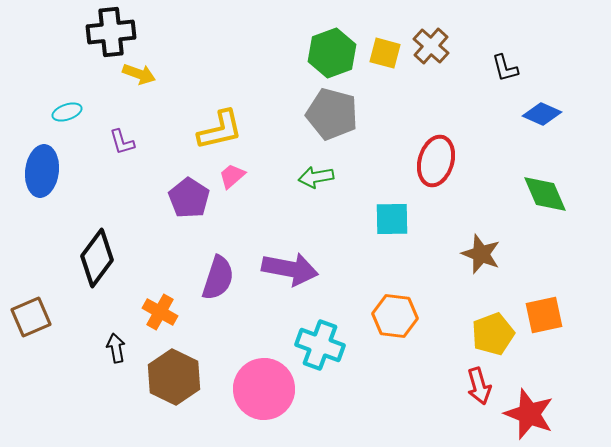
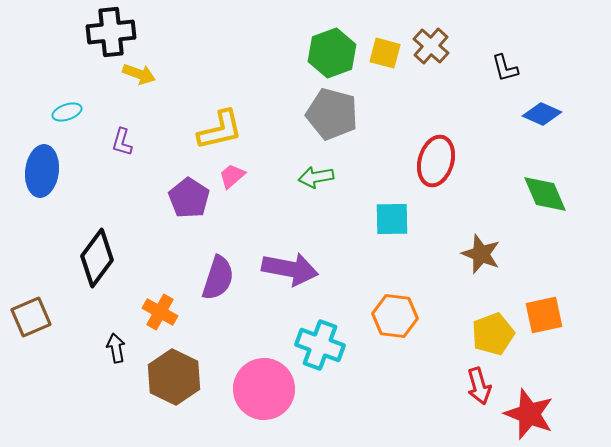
purple L-shape: rotated 32 degrees clockwise
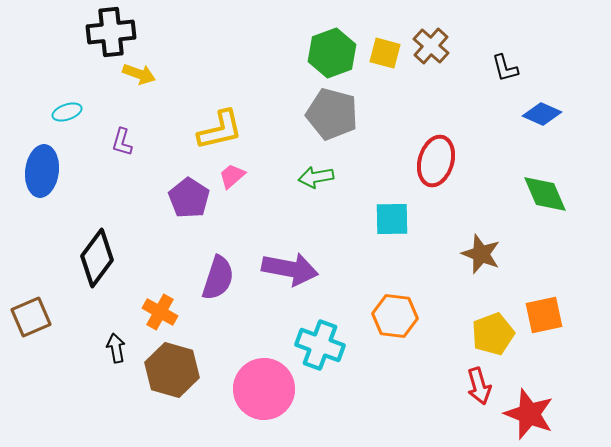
brown hexagon: moved 2 px left, 7 px up; rotated 10 degrees counterclockwise
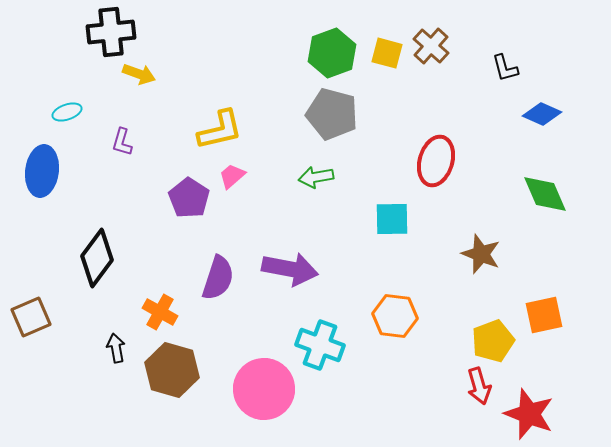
yellow square: moved 2 px right
yellow pentagon: moved 7 px down
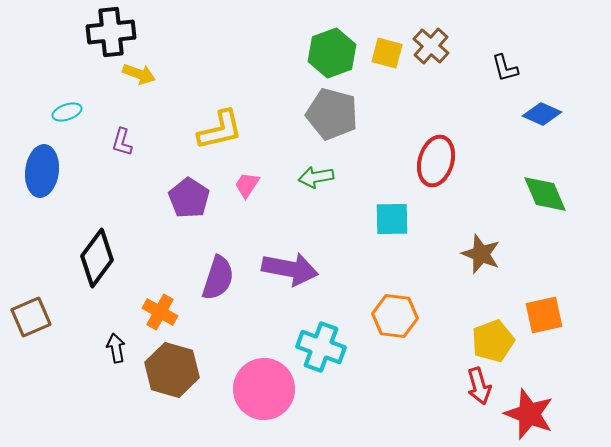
pink trapezoid: moved 15 px right, 9 px down; rotated 16 degrees counterclockwise
cyan cross: moved 1 px right, 2 px down
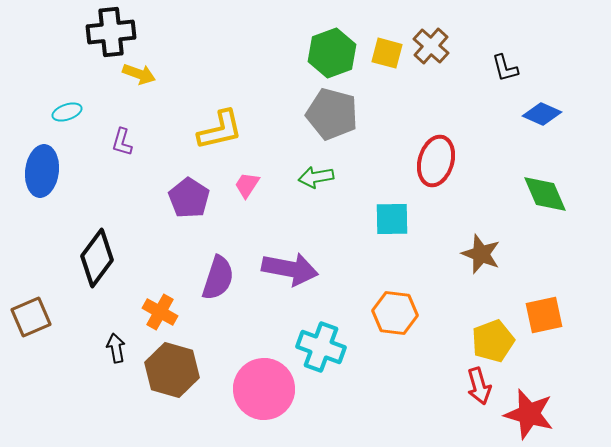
orange hexagon: moved 3 px up
red star: rotated 6 degrees counterclockwise
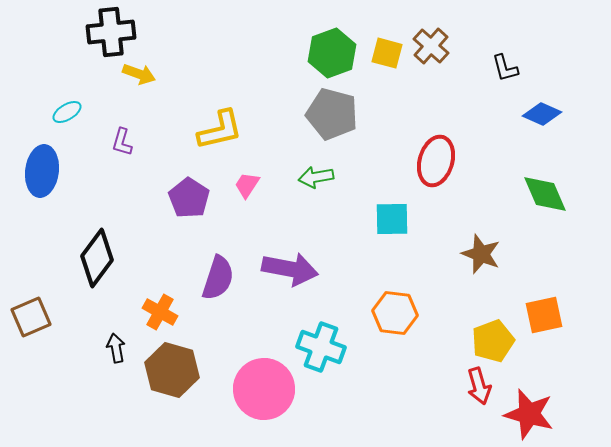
cyan ellipse: rotated 12 degrees counterclockwise
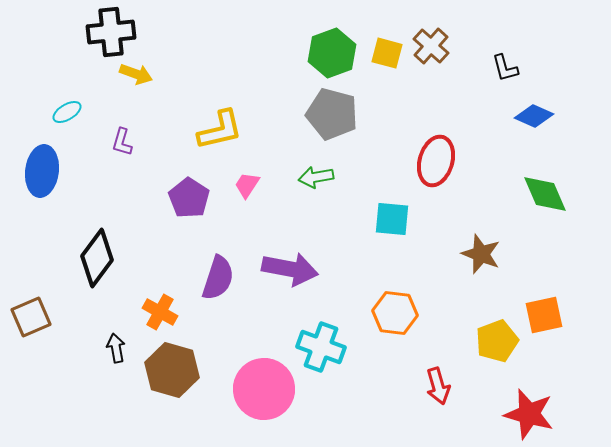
yellow arrow: moved 3 px left
blue diamond: moved 8 px left, 2 px down
cyan square: rotated 6 degrees clockwise
yellow pentagon: moved 4 px right
red arrow: moved 41 px left
